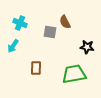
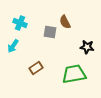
brown rectangle: rotated 56 degrees clockwise
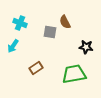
black star: moved 1 px left
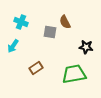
cyan cross: moved 1 px right, 1 px up
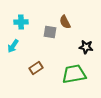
cyan cross: rotated 24 degrees counterclockwise
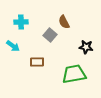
brown semicircle: moved 1 px left
gray square: moved 3 px down; rotated 32 degrees clockwise
cyan arrow: rotated 88 degrees counterclockwise
brown rectangle: moved 1 px right, 6 px up; rotated 32 degrees clockwise
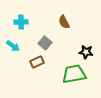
gray square: moved 5 px left, 8 px down
black star: moved 5 px down
brown rectangle: rotated 24 degrees counterclockwise
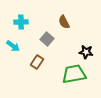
gray square: moved 2 px right, 4 px up
brown rectangle: rotated 32 degrees counterclockwise
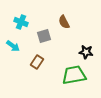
cyan cross: rotated 24 degrees clockwise
gray square: moved 3 px left, 3 px up; rotated 32 degrees clockwise
green trapezoid: moved 1 px down
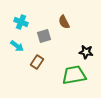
cyan arrow: moved 4 px right
